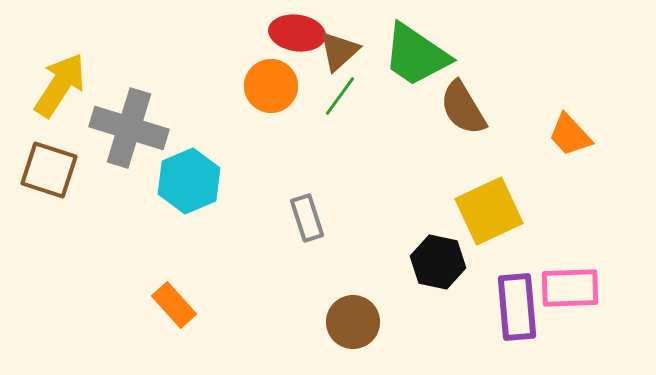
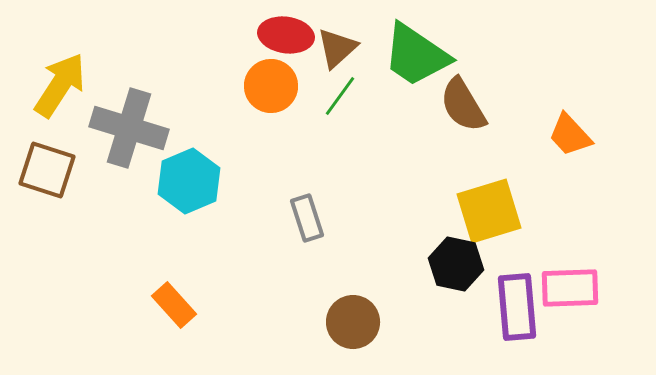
red ellipse: moved 11 px left, 2 px down
brown triangle: moved 2 px left, 3 px up
brown semicircle: moved 3 px up
brown square: moved 2 px left
yellow square: rotated 8 degrees clockwise
black hexagon: moved 18 px right, 2 px down
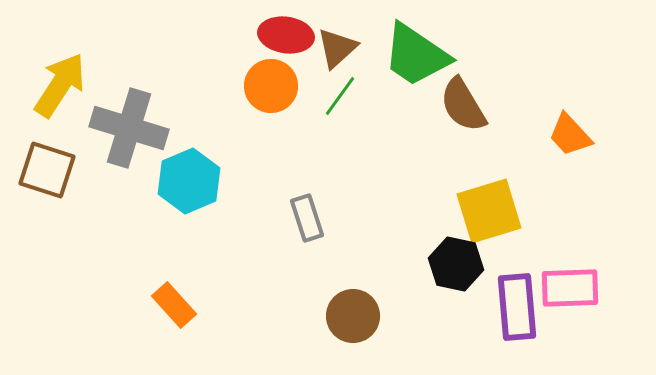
brown circle: moved 6 px up
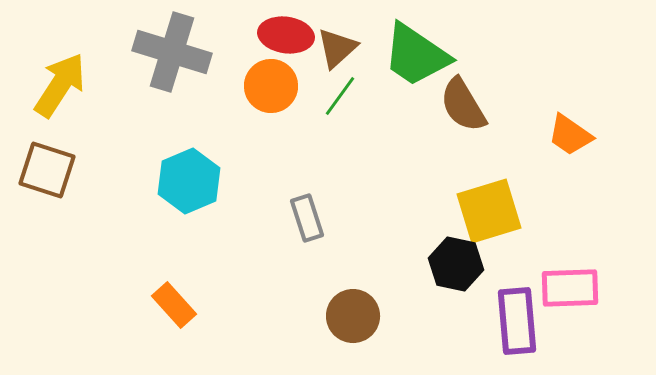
gray cross: moved 43 px right, 76 px up
orange trapezoid: rotated 12 degrees counterclockwise
purple rectangle: moved 14 px down
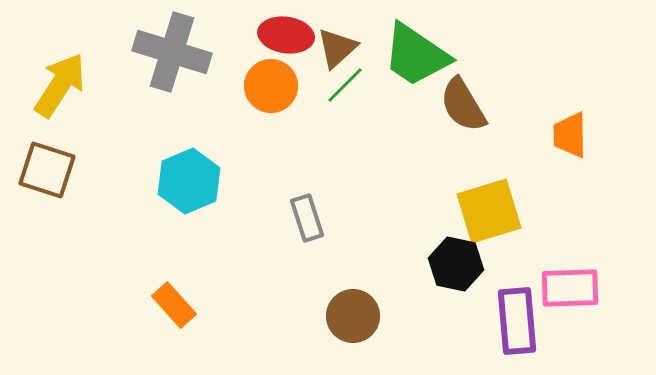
green line: moved 5 px right, 11 px up; rotated 9 degrees clockwise
orange trapezoid: rotated 54 degrees clockwise
